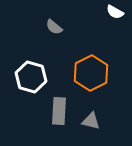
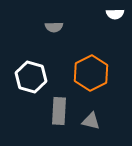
white semicircle: moved 2 px down; rotated 30 degrees counterclockwise
gray semicircle: rotated 42 degrees counterclockwise
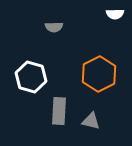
orange hexagon: moved 8 px right, 1 px down
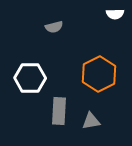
gray semicircle: rotated 12 degrees counterclockwise
white hexagon: moved 1 px left, 1 px down; rotated 16 degrees counterclockwise
gray triangle: rotated 24 degrees counterclockwise
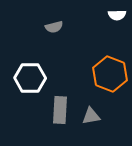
white semicircle: moved 2 px right, 1 px down
orange hexagon: moved 11 px right; rotated 12 degrees counterclockwise
gray rectangle: moved 1 px right, 1 px up
gray triangle: moved 5 px up
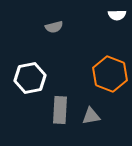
white hexagon: rotated 12 degrees counterclockwise
